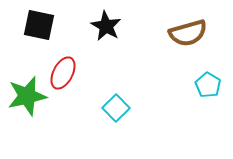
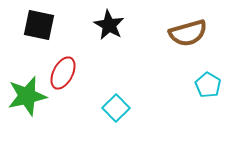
black star: moved 3 px right, 1 px up
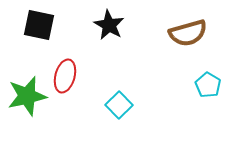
red ellipse: moved 2 px right, 3 px down; rotated 12 degrees counterclockwise
cyan square: moved 3 px right, 3 px up
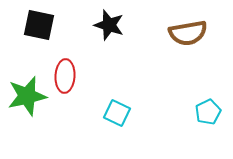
black star: rotated 12 degrees counterclockwise
brown semicircle: rotated 6 degrees clockwise
red ellipse: rotated 12 degrees counterclockwise
cyan pentagon: moved 27 px down; rotated 15 degrees clockwise
cyan square: moved 2 px left, 8 px down; rotated 20 degrees counterclockwise
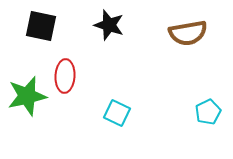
black square: moved 2 px right, 1 px down
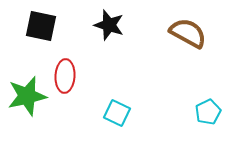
brown semicircle: rotated 141 degrees counterclockwise
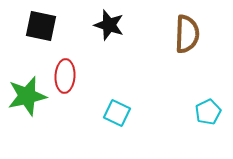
brown semicircle: moved 1 px left, 1 px down; rotated 63 degrees clockwise
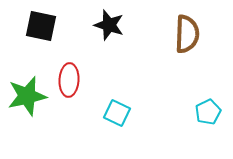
red ellipse: moved 4 px right, 4 px down
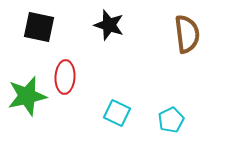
black square: moved 2 px left, 1 px down
brown semicircle: rotated 9 degrees counterclockwise
red ellipse: moved 4 px left, 3 px up
cyan pentagon: moved 37 px left, 8 px down
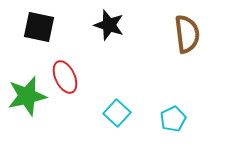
red ellipse: rotated 28 degrees counterclockwise
cyan square: rotated 16 degrees clockwise
cyan pentagon: moved 2 px right, 1 px up
